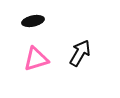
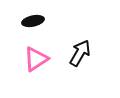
pink triangle: rotated 16 degrees counterclockwise
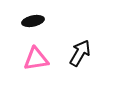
pink triangle: rotated 24 degrees clockwise
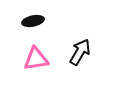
black arrow: moved 1 px up
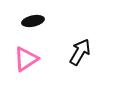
pink triangle: moved 10 px left; rotated 24 degrees counterclockwise
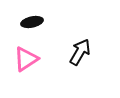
black ellipse: moved 1 px left, 1 px down
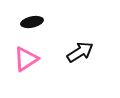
black arrow: rotated 28 degrees clockwise
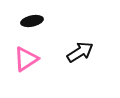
black ellipse: moved 1 px up
